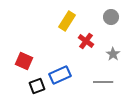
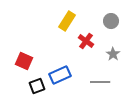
gray circle: moved 4 px down
gray line: moved 3 px left
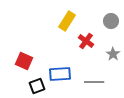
blue rectangle: moved 1 px up; rotated 20 degrees clockwise
gray line: moved 6 px left
